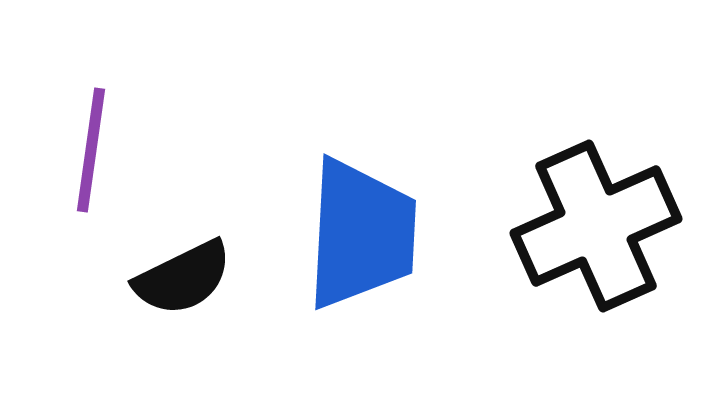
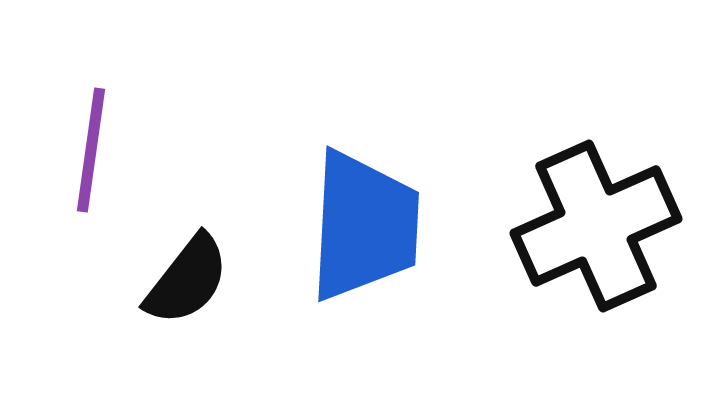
blue trapezoid: moved 3 px right, 8 px up
black semicircle: moved 4 px right, 2 px down; rotated 26 degrees counterclockwise
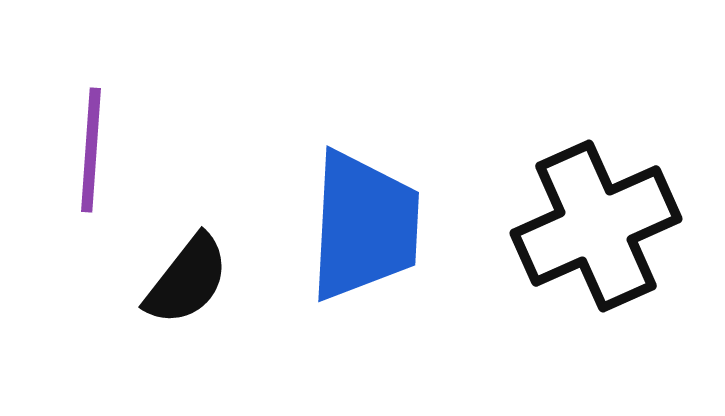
purple line: rotated 4 degrees counterclockwise
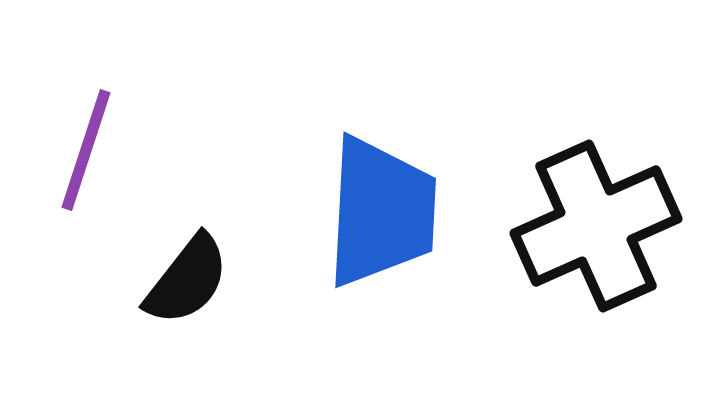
purple line: moved 5 px left; rotated 14 degrees clockwise
blue trapezoid: moved 17 px right, 14 px up
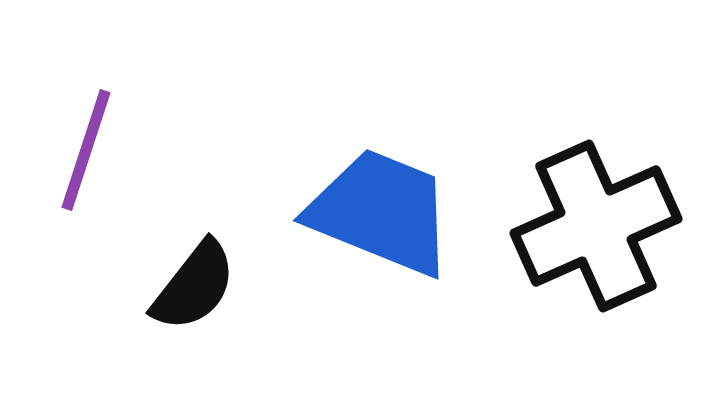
blue trapezoid: rotated 71 degrees counterclockwise
black semicircle: moved 7 px right, 6 px down
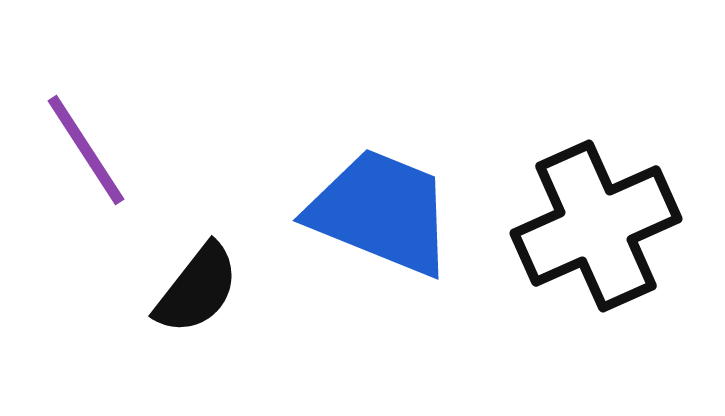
purple line: rotated 51 degrees counterclockwise
black semicircle: moved 3 px right, 3 px down
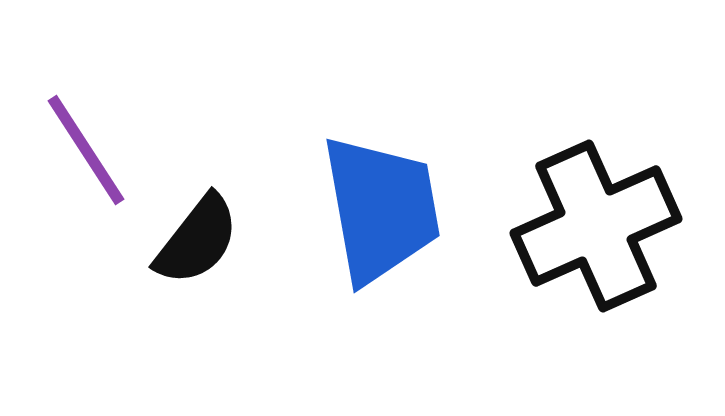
blue trapezoid: moved 3 px up; rotated 58 degrees clockwise
black semicircle: moved 49 px up
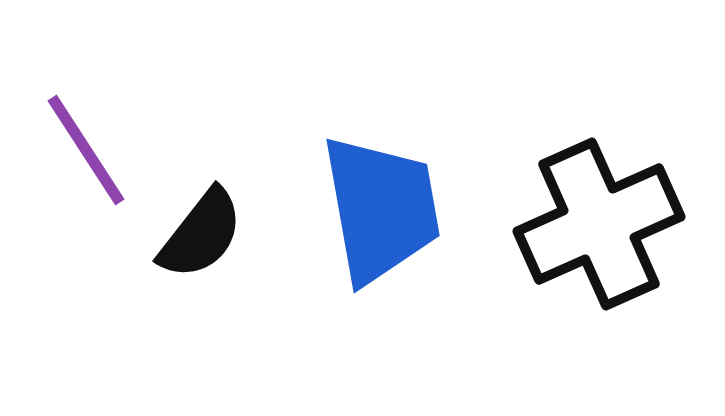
black cross: moved 3 px right, 2 px up
black semicircle: moved 4 px right, 6 px up
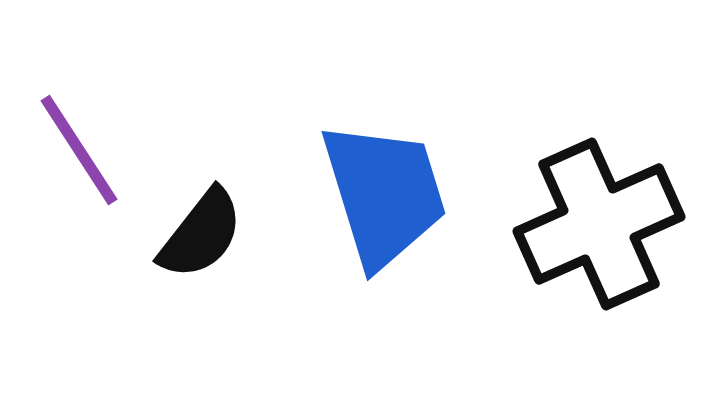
purple line: moved 7 px left
blue trapezoid: moved 3 px right, 15 px up; rotated 7 degrees counterclockwise
